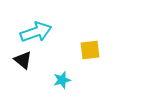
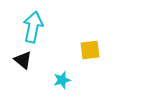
cyan arrow: moved 3 px left, 5 px up; rotated 60 degrees counterclockwise
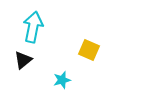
yellow square: moved 1 px left; rotated 30 degrees clockwise
black triangle: rotated 42 degrees clockwise
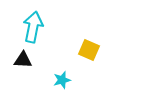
black triangle: rotated 42 degrees clockwise
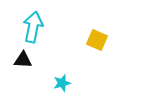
yellow square: moved 8 px right, 10 px up
cyan star: moved 3 px down
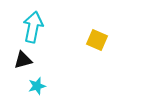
black triangle: rotated 18 degrees counterclockwise
cyan star: moved 25 px left, 3 px down
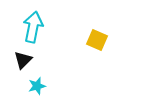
black triangle: rotated 30 degrees counterclockwise
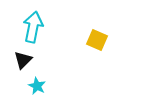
cyan star: rotated 30 degrees counterclockwise
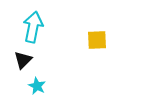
yellow square: rotated 25 degrees counterclockwise
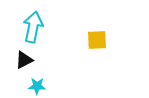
black triangle: moved 1 px right; rotated 18 degrees clockwise
cyan star: rotated 24 degrees counterclockwise
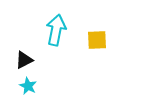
cyan arrow: moved 23 px right, 3 px down
cyan star: moved 9 px left; rotated 24 degrees clockwise
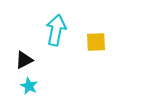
yellow square: moved 1 px left, 2 px down
cyan star: moved 1 px right
